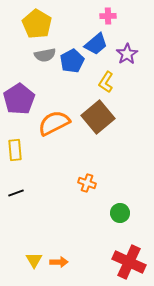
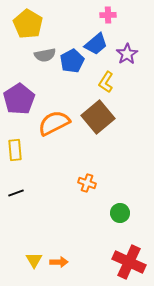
pink cross: moved 1 px up
yellow pentagon: moved 9 px left
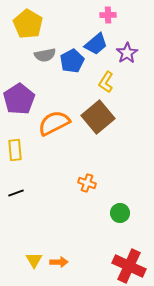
purple star: moved 1 px up
red cross: moved 4 px down
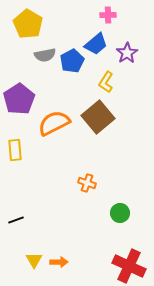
black line: moved 27 px down
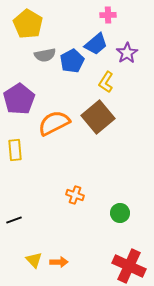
orange cross: moved 12 px left, 12 px down
black line: moved 2 px left
yellow triangle: rotated 12 degrees counterclockwise
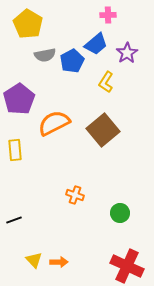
brown square: moved 5 px right, 13 px down
red cross: moved 2 px left
